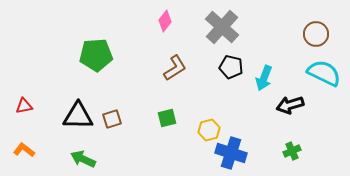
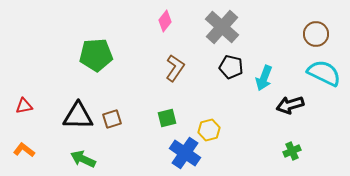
brown L-shape: rotated 24 degrees counterclockwise
blue cross: moved 46 px left; rotated 16 degrees clockwise
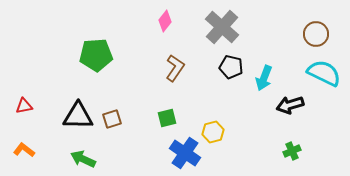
yellow hexagon: moved 4 px right, 2 px down
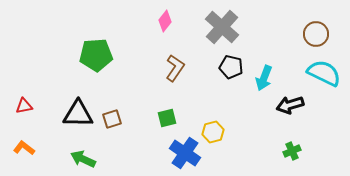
black triangle: moved 2 px up
orange L-shape: moved 2 px up
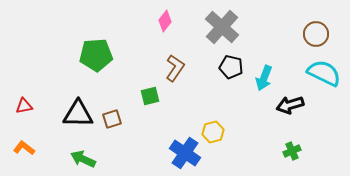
green square: moved 17 px left, 22 px up
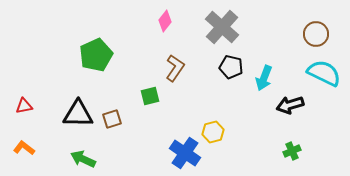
green pentagon: rotated 20 degrees counterclockwise
